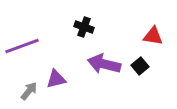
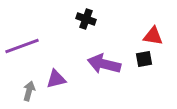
black cross: moved 2 px right, 8 px up
black square: moved 4 px right, 7 px up; rotated 30 degrees clockwise
gray arrow: rotated 24 degrees counterclockwise
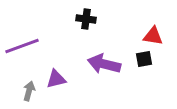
black cross: rotated 12 degrees counterclockwise
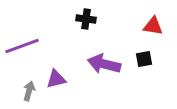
red triangle: moved 10 px up
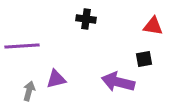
purple line: rotated 16 degrees clockwise
purple arrow: moved 14 px right, 18 px down
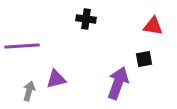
purple arrow: moved 1 px down; rotated 96 degrees clockwise
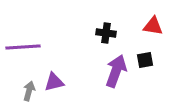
black cross: moved 20 px right, 14 px down
purple line: moved 1 px right, 1 px down
black square: moved 1 px right, 1 px down
purple triangle: moved 2 px left, 3 px down
purple arrow: moved 2 px left, 12 px up
